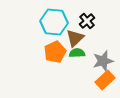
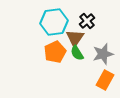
cyan hexagon: rotated 12 degrees counterclockwise
brown triangle: rotated 12 degrees counterclockwise
green semicircle: rotated 119 degrees counterclockwise
gray star: moved 7 px up
orange rectangle: rotated 18 degrees counterclockwise
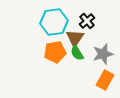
orange pentagon: rotated 15 degrees clockwise
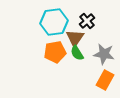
gray star: moved 1 px right; rotated 25 degrees clockwise
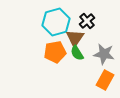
cyan hexagon: moved 2 px right; rotated 8 degrees counterclockwise
